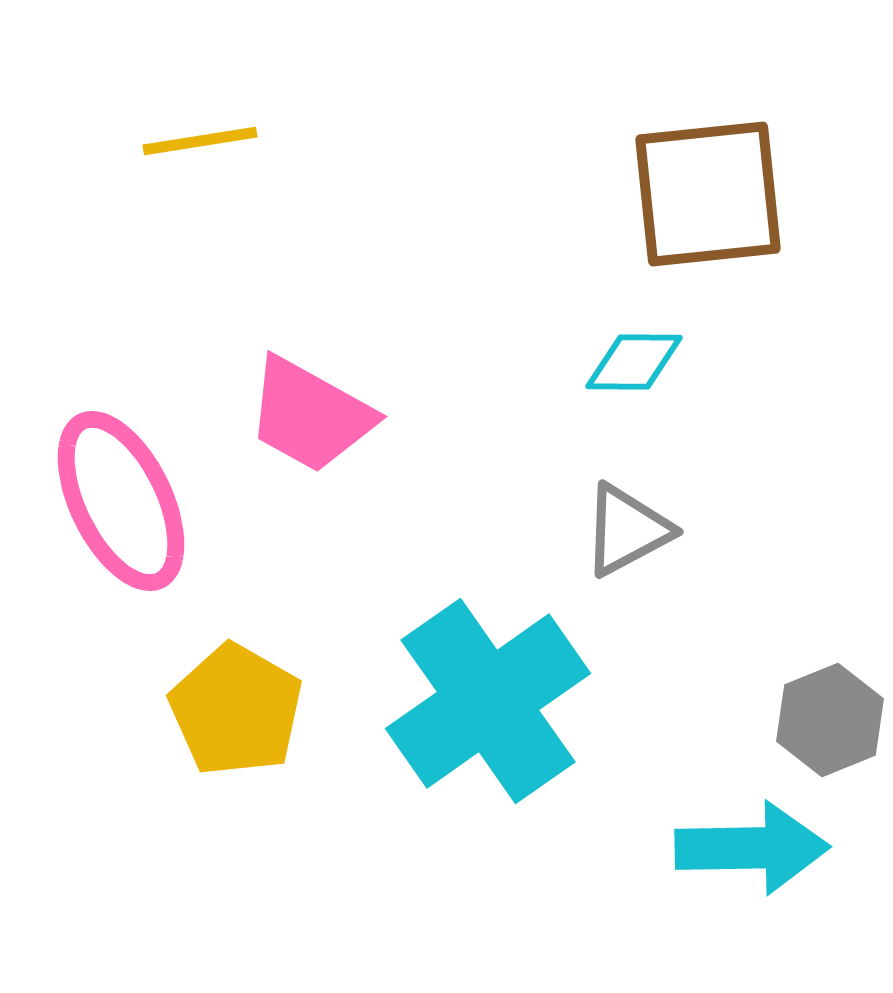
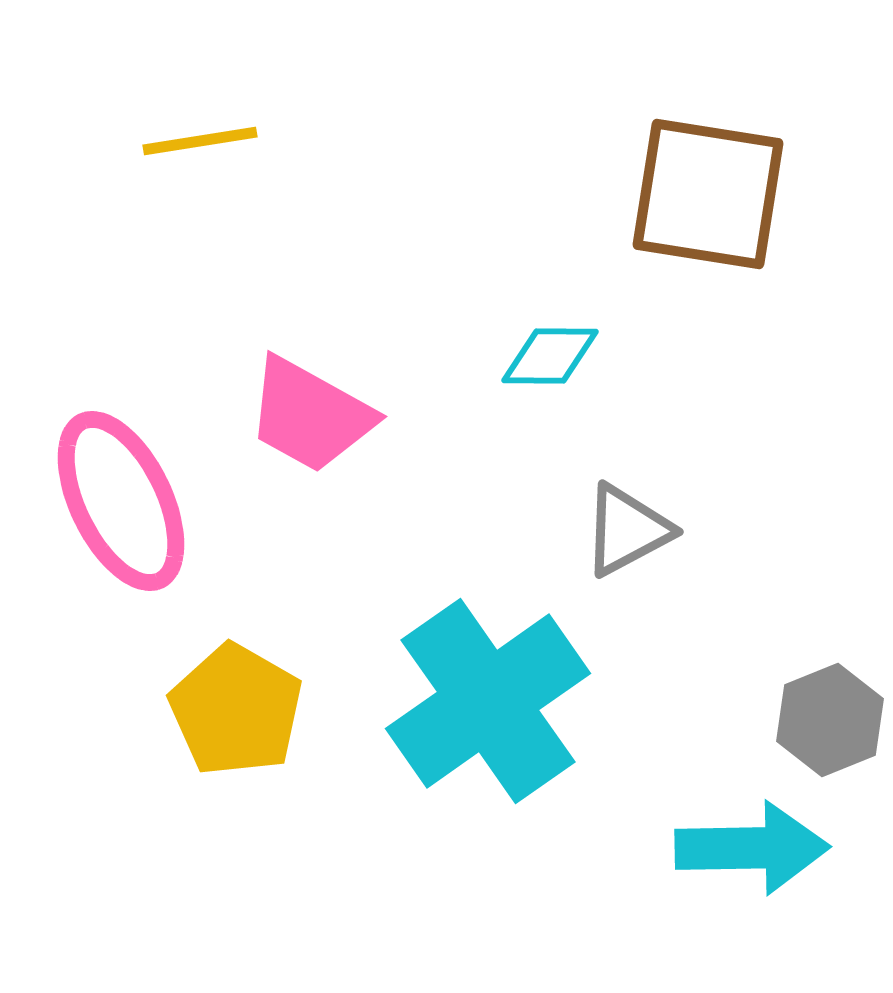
brown square: rotated 15 degrees clockwise
cyan diamond: moved 84 px left, 6 px up
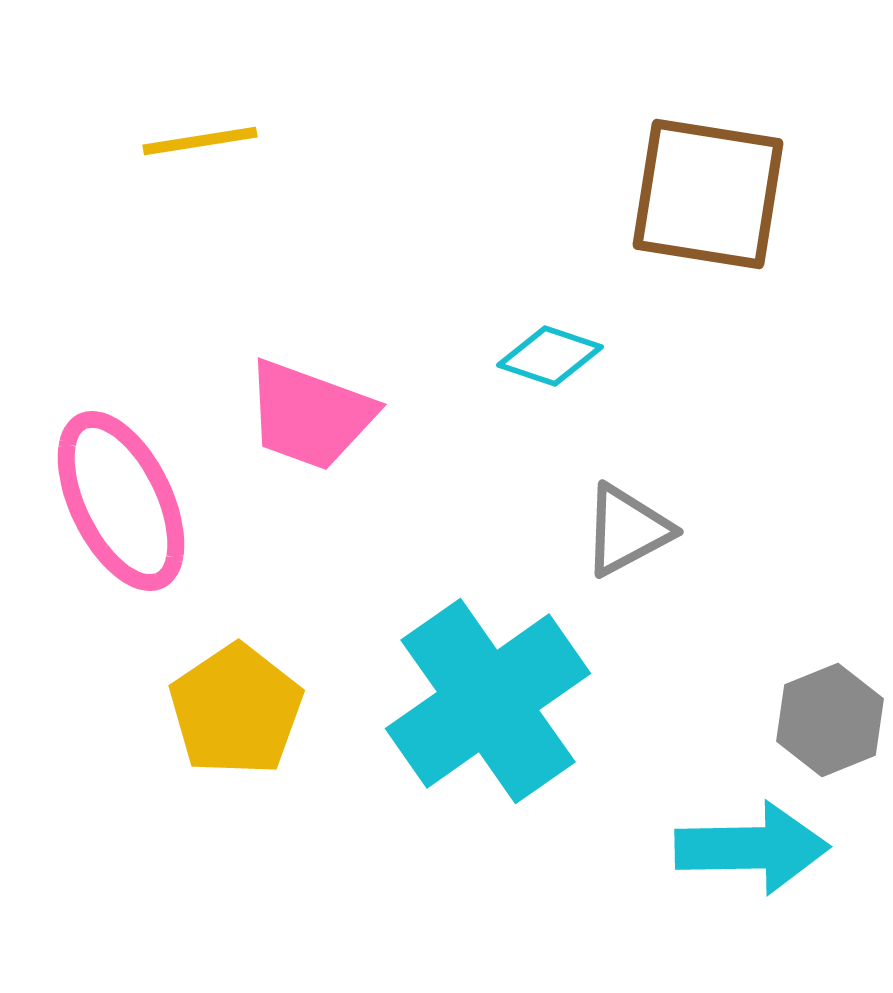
cyan diamond: rotated 18 degrees clockwise
pink trapezoid: rotated 9 degrees counterclockwise
yellow pentagon: rotated 8 degrees clockwise
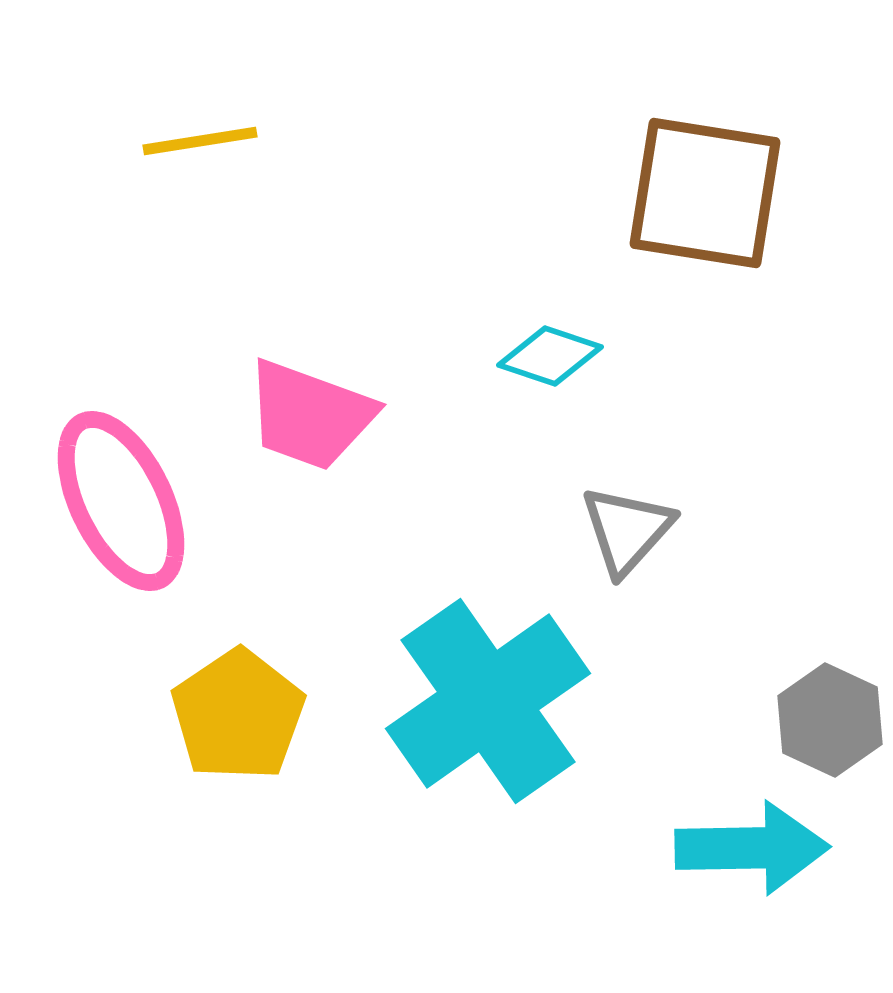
brown square: moved 3 px left, 1 px up
gray triangle: rotated 20 degrees counterclockwise
yellow pentagon: moved 2 px right, 5 px down
gray hexagon: rotated 13 degrees counterclockwise
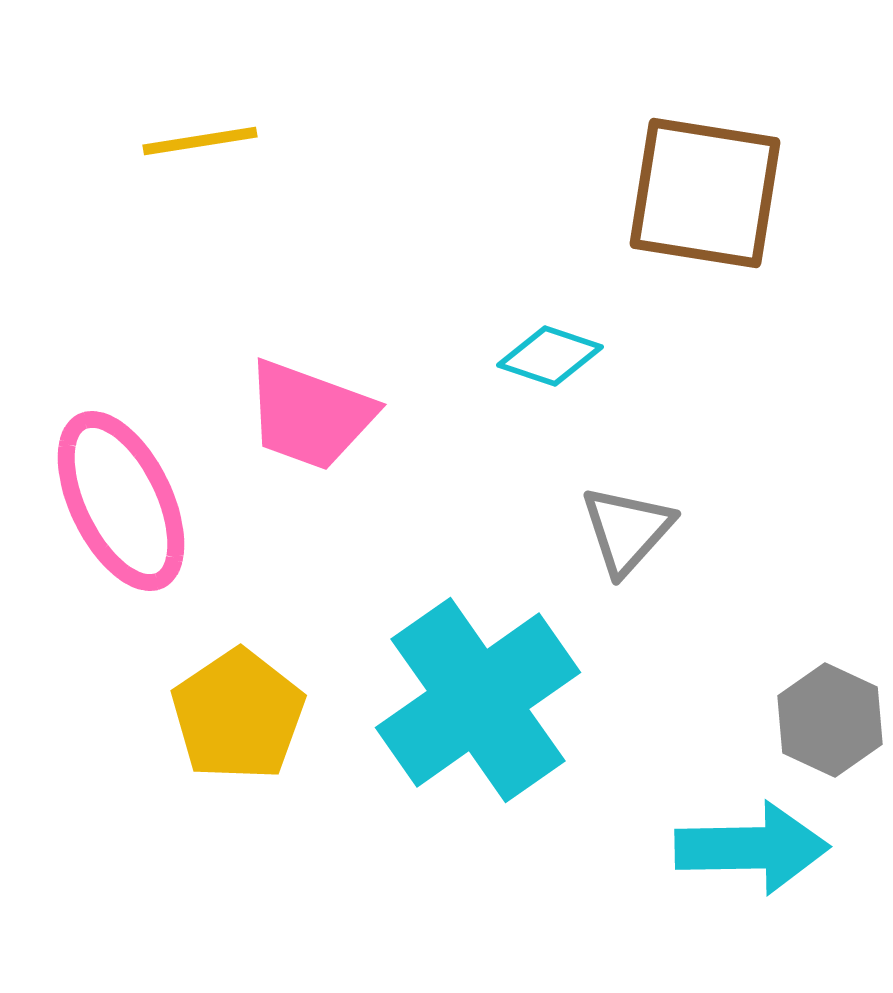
cyan cross: moved 10 px left, 1 px up
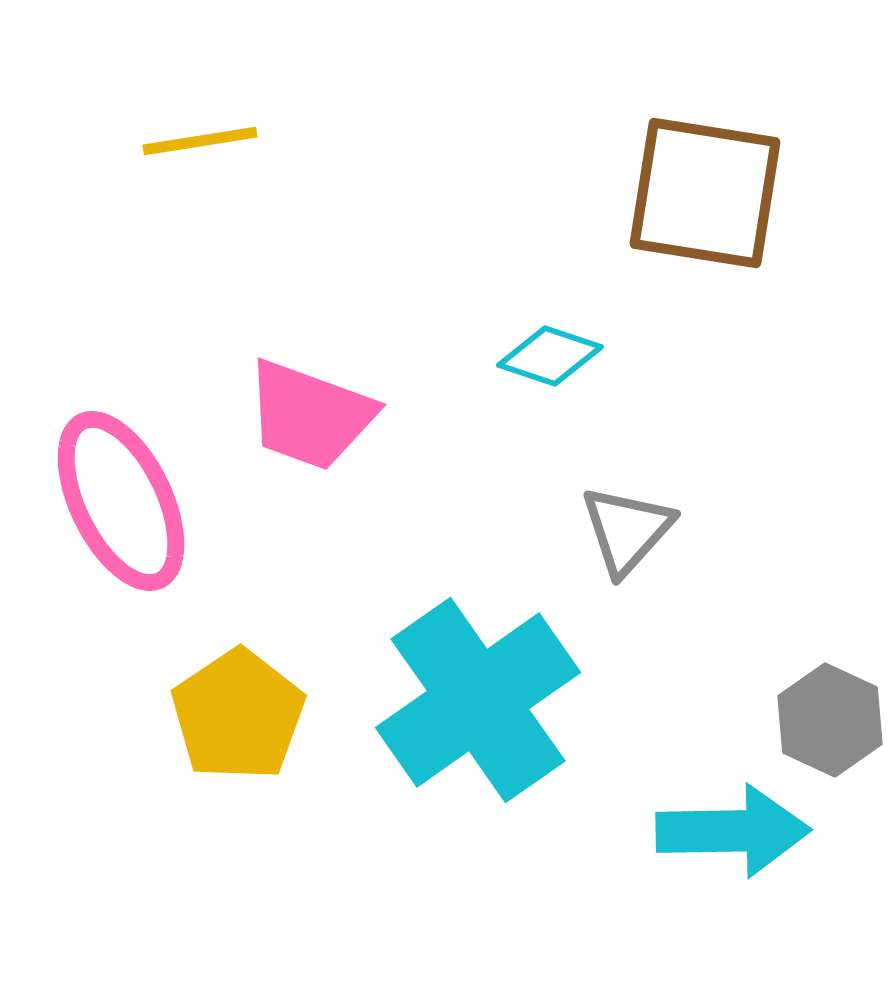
cyan arrow: moved 19 px left, 17 px up
